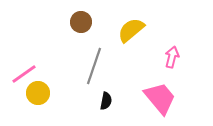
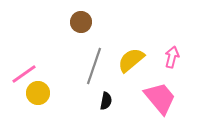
yellow semicircle: moved 30 px down
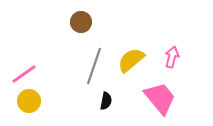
yellow circle: moved 9 px left, 8 px down
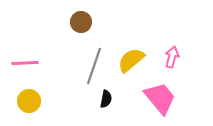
pink line: moved 1 px right, 11 px up; rotated 32 degrees clockwise
black semicircle: moved 2 px up
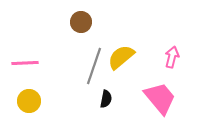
yellow semicircle: moved 10 px left, 3 px up
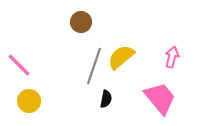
pink line: moved 6 px left, 2 px down; rotated 48 degrees clockwise
